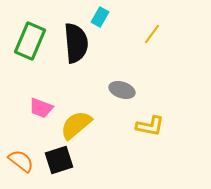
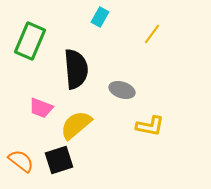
black semicircle: moved 26 px down
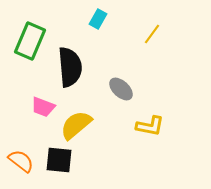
cyan rectangle: moved 2 px left, 2 px down
black semicircle: moved 6 px left, 2 px up
gray ellipse: moved 1 px left, 1 px up; rotated 25 degrees clockwise
pink trapezoid: moved 2 px right, 1 px up
black square: rotated 24 degrees clockwise
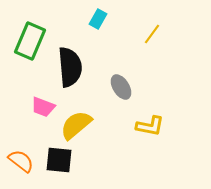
gray ellipse: moved 2 px up; rotated 15 degrees clockwise
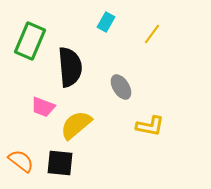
cyan rectangle: moved 8 px right, 3 px down
black square: moved 1 px right, 3 px down
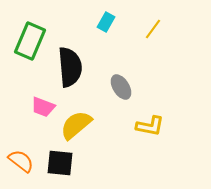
yellow line: moved 1 px right, 5 px up
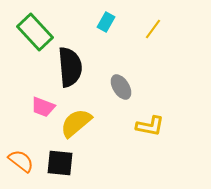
green rectangle: moved 5 px right, 9 px up; rotated 66 degrees counterclockwise
yellow semicircle: moved 2 px up
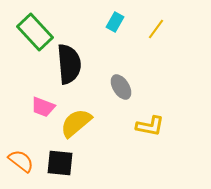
cyan rectangle: moved 9 px right
yellow line: moved 3 px right
black semicircle: moved 1 px left, 3 px up
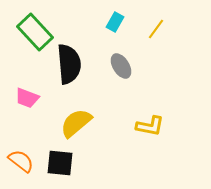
gray ellipse: moved 21 px up
pink trapezoid: moved 16 px left, 9 px up
